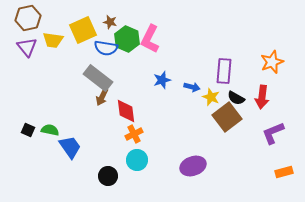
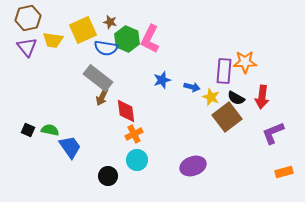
orange star: moved 27 px left; rotated 20 degrees clockwise
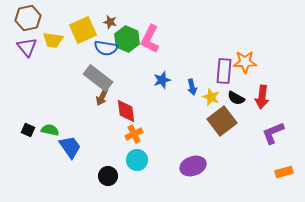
blue arrow: rotated 63 degrees clockwise
brown square: moved 5 px left, 4 px down
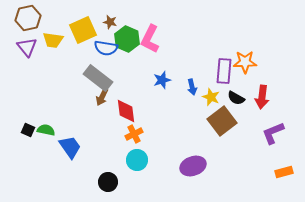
green semicircle: moved 4 px left
black circle: moved 6 px down
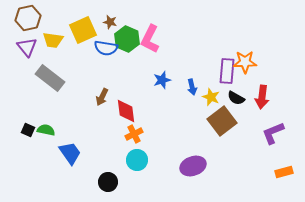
purple rectangle: moved 3 px right
gray rectangle: moved 48 px left
blue trapezoid: moved 6 px down
